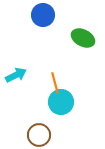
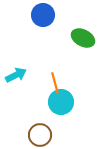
brown circle: moved 1 px right
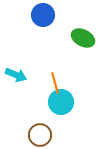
cyan arrow: rotated 50 degrees clockwise
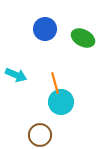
blue circle: moved 2 px right, 14 px down
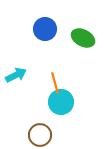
cyan arrow: rotated 50 degrees counterclockwise
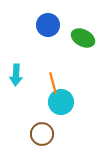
blue circle: moved 3 px right, 4 px up
cyan arrow: rotated 120 degrees clockwise
orange line: moved 2 px left
brown circle: moved 2 px right, 1 px up
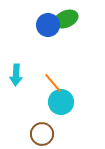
green ellipse: moved 17 px left, 19 px up; rotated 50 degrees counterclockwise
orange line: rotated 25 degrees counterclockwise
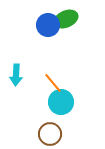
brown circle: moved 8 px right
